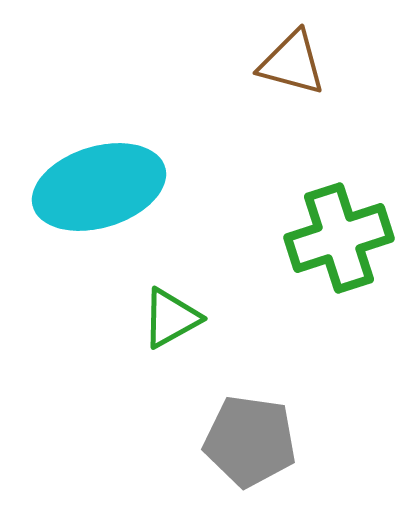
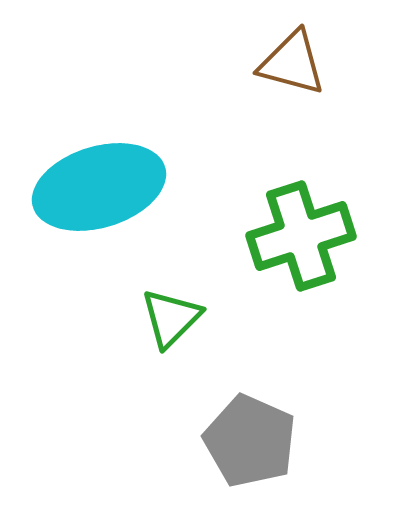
green cross: moved 38 px left, 2 px up
green triangle: rotated 16 degrees counterclockwise
gray pentagon: rotated 16 degrees clockwise
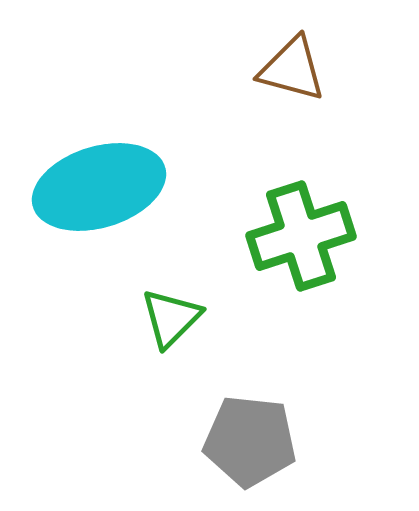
brown triangle: moved 6 px down
gray pentagon: rotated 18 degrees counterclockwise
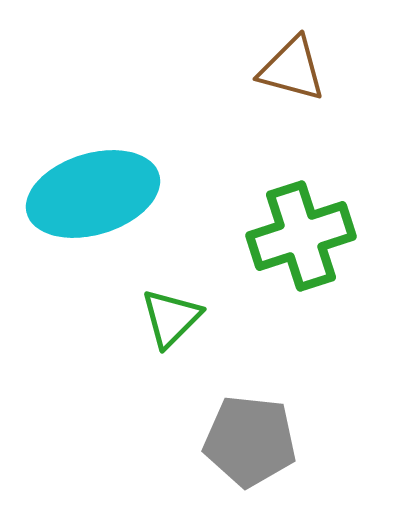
cyan ellipse: moved 6 px left, 7 px down
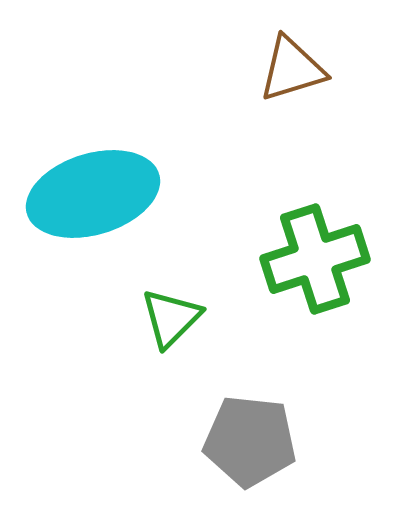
brown triangle: rotated 32 degrees counterclockwise
green cross: moved 14 px right, 23 px down
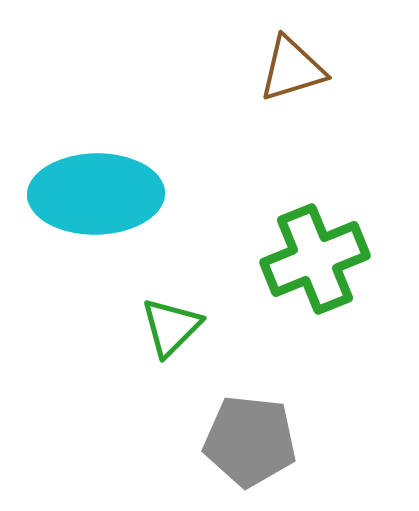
cyan ellipse: moved 3 px right; rotated 16 degrees clockwise
green cross: rotated 4 degrees counterclockwise
green triangle: moved 9 px down
